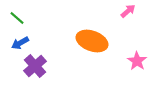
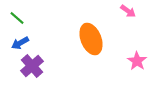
pink arrow: rotated 77 degrees clockwise
orange ellipse: moved 1 px left, 2 px up; rotated 48 degrees clockwise
purple cross: moved 3 px left
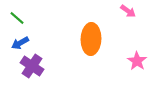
orange ellipse: rotated 24 degrees clockwise
purple cross: rotated 15 degrees counterclockwise
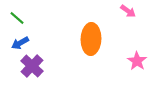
purple cross: rotated 10 degrees clockwise
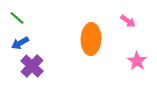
pink arrow: moved 10 px down
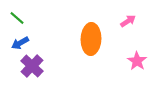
pink arrow: rotated 70 degrees counterclockwise
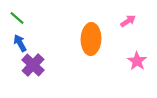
blue arrow: rotated 90 degrees clockwise
purple cross: moved 1 px right, 1 px up
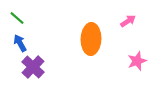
pink star: rotated 18 degrees clockwise
purple cross: moved 2 px down
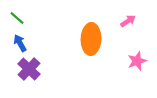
purple cross: moved 4 px left, 2 px down
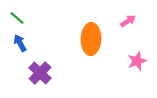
purple cross: moved 11 px right, 4 px down
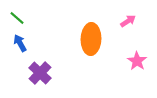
pink star: rotated 18 degrees counterclockwise
